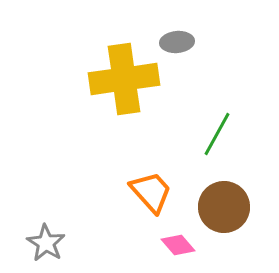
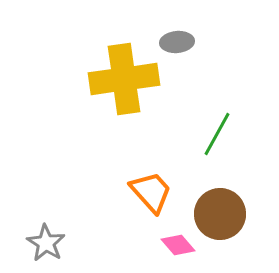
brown circle: moved 4 px left, 7 px down
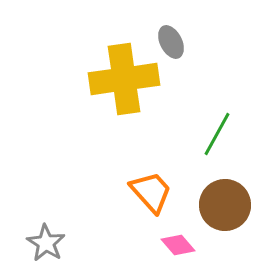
gray ellipse: moved 6 px left; rotated 68 degrees clockwise
brown circle: moved 5 px right, 9 px up
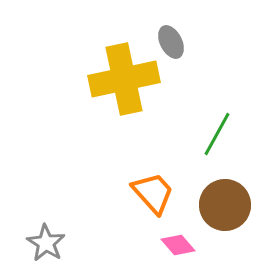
yellow cross: rotated 4 degrees counterclockwise
orange trapezoid: moved 2 px right, 1 px down
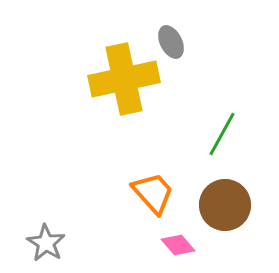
green line: moved 5 px right
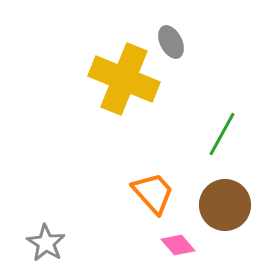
yellow cross: rotated 34 degrees clockwise
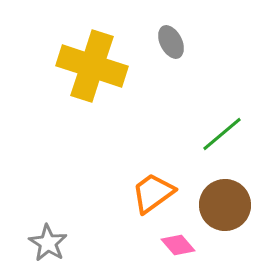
yellow cross: moved 32 px left, 13 px up; rotated 4 degrees counterclockwise
green line: rotated 21 degrees clockwise
orange trapezoid: rotated 84 degrees counterclockwise
gray star: moved 2 px right
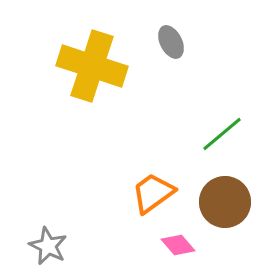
brown circle: moved 3 px up
gray star: moved 3 px down; rotated 6 degrees counterclockwise
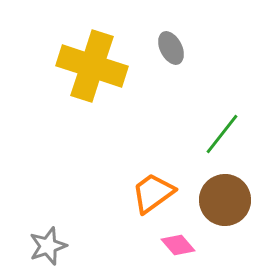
gray ellipse: moved 6 px down
green line: rotated 12 degrees counterclockwise
brown circle: moved 2 px up
gray star: rotated 27 degrees clockwise
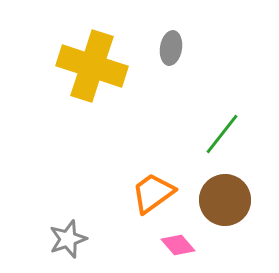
gray ellipse: rotated 36 degrees clockwise
gray star: moved 20 px right, 7 px up
